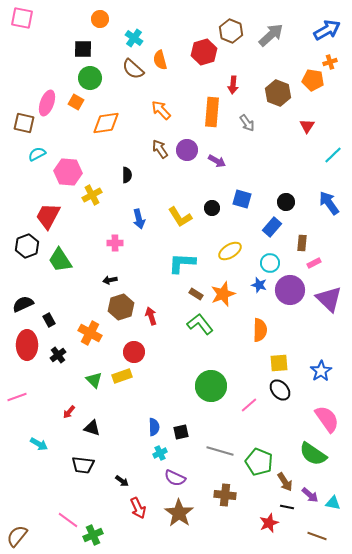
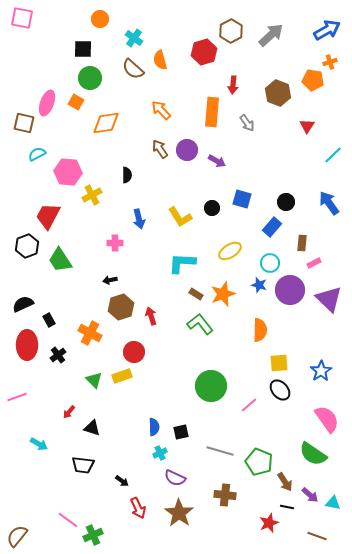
brown hexagon at (231, 31): rotated 10 degrees clockwise
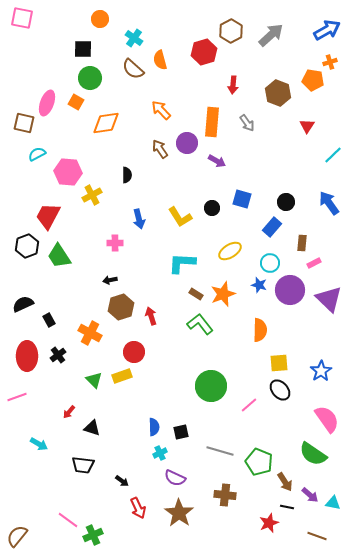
orange rectangle at (212, 112): moved 10 px down
purple circle at (187, 150): moved 7 px up
green trapezoid at (60, 260): moved 1 px left, 4 px up
red ellipse at (27, 345): moved 11 px down
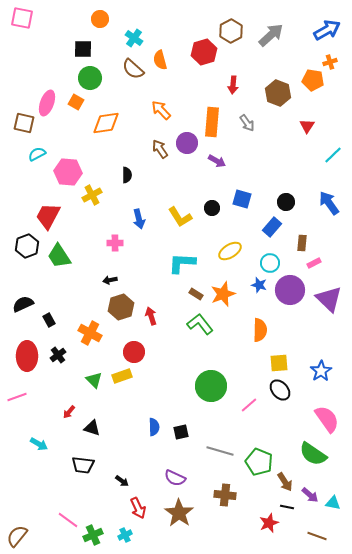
cyan cross at (160, 453): moved 35 px left, 82 px down
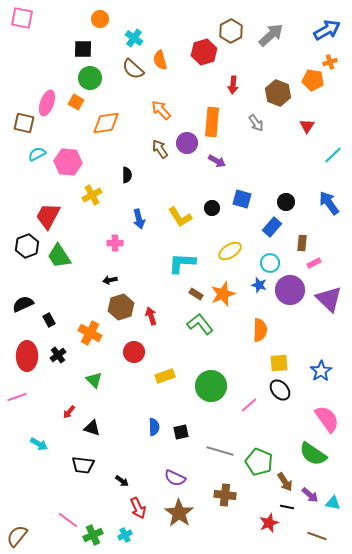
gray arrow at (247, 123): moved 9 px right
pink hexagon at (68, 172): moved 10 px up
yellow rectangle at (122, 376): moved 43 px right
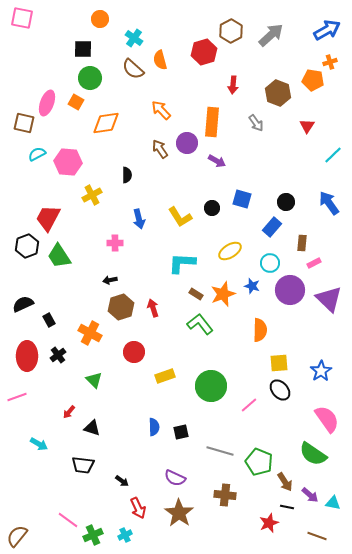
red trapezoid at (48, 216): moved 2 px down
blue star at (259, 285): moved 7 px left, 1 px down
red arrow at (151, 316): moved 2 px right, 8 px up
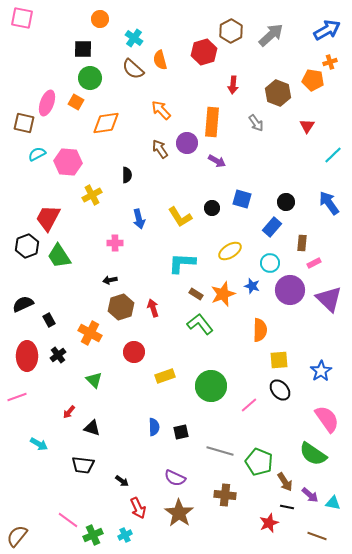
yellow square at (279, 363): moved 3 px up
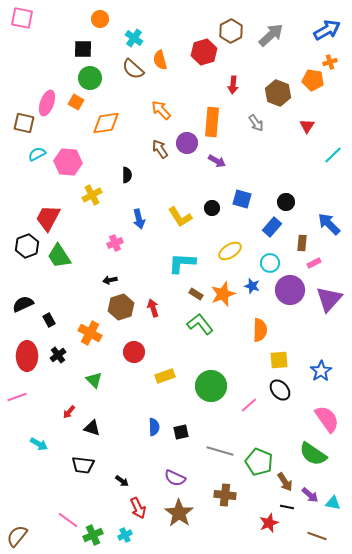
blue arrow at (329, 203): moved 21 px down; rotated 10 degrees counterclockwise
pink cross at (115, 243): rotated 21 degrees counterclockwise
purple triangle at (329, 299): rotated 28 degrees clockwise
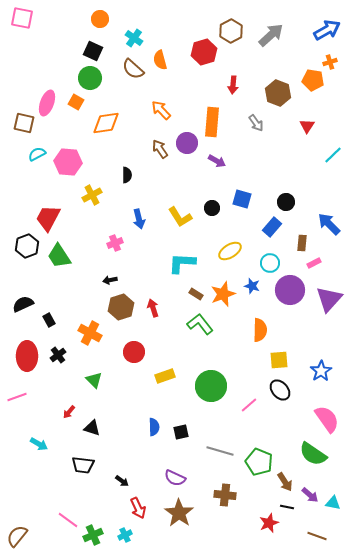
black square at (83, 49): moved 10 px right, 2 px down; rotated 24 degrees clockwise
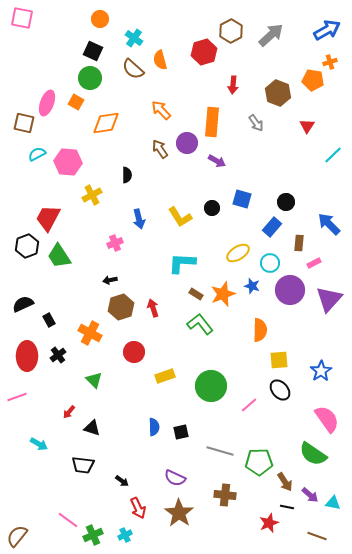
brown rectangle at (302, 243): moved 3 px left
yellow ellipse at (230, 251): moved 8 px right, 2 px down
green pentagon at (259, 462): rotated 24 degrees counterclockwise
